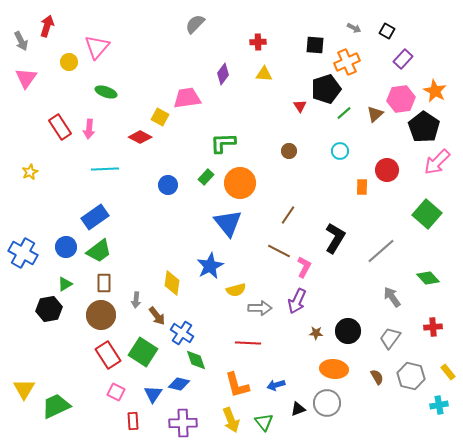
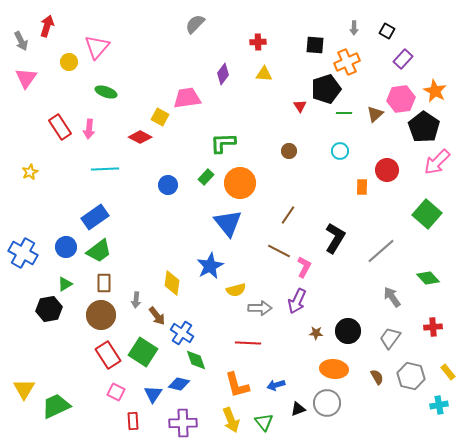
gray arrow at (354, 28): rotated 64 degrees clockwise
green line at (344, 113): rotated 42 degrees clockwise
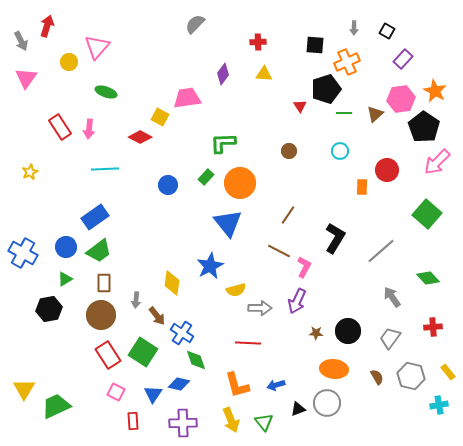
green triangle at (65, 284): moved 5 px up
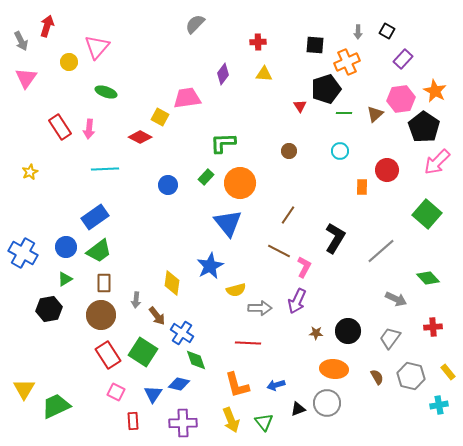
gray arrow at (354, 28): moved 4 px right, 4 px down
gray arrow at (392, 297): moved 4 px right, 2 px down; rotated 150 degrees clockwise
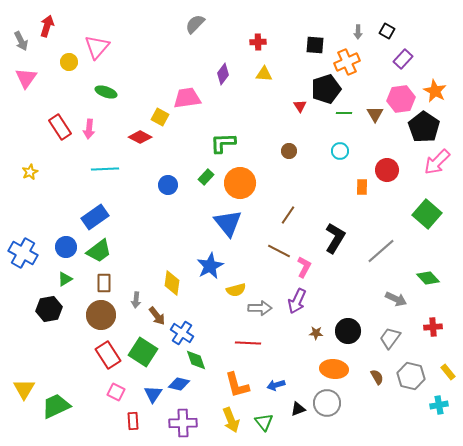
brown triangle at (375, 114): rotated 18 degrees counterclockwise
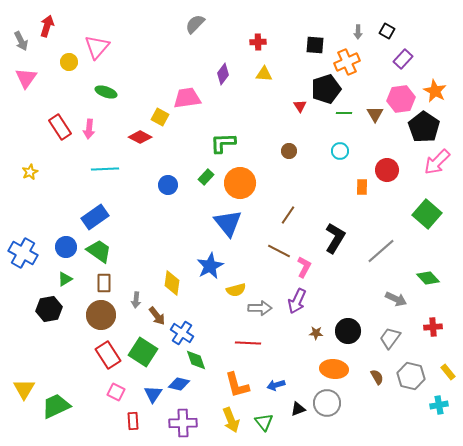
green trapezoid at (99, 251): rotated 108 degrees counterclockwise
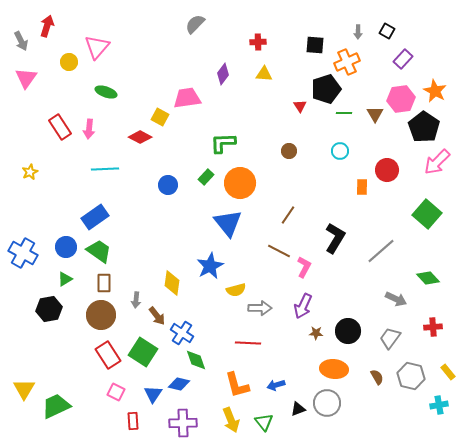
purple arrow at (297, 301): moved 6 px right, 5 px down
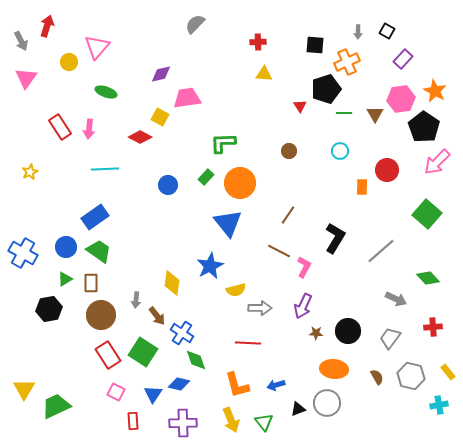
purple diamond at (223, 74): moved 62 px left; rotated 40 degrees clockwise
brown rectangle at (104, 283): moved 13 px left
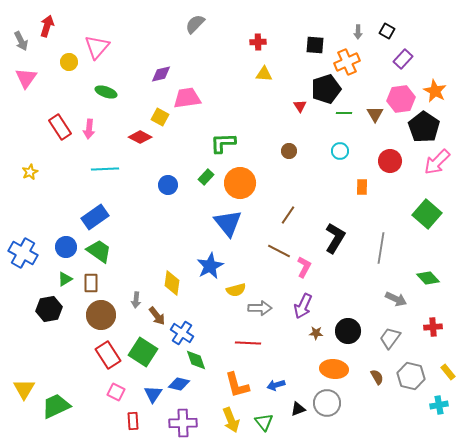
red circle at (387, 170): moved 3 px right, 9 px up
gray line at (381, 251): moved 3 px up; rotated 40 degrees counterclockwise
